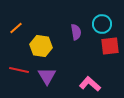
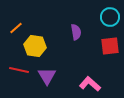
cyan circle: moved 8 px right, 7 px up
yellow hexagon: moved 6 px left
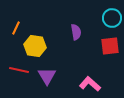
cyan circle: moved 2 px right, 1 px down
orange line: rotated 24 degrees counterclockwise
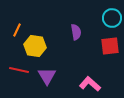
orange line: moved 1 px right, 2 px down
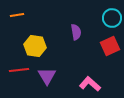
orange line: moved 15 px up; rotated 56 degrees clockwise
red square: rotated 18 degrees counterclockwise
red line: rotated 18 degrees counterclockwise
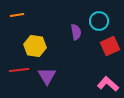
cyan circle: moved 13 px left, 3 px down
pink L-shape: moved 18 px right
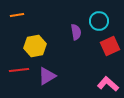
yellow hexagon: rotated 20 degrees counterclockwise
purple triangle: rotated 30 degrees clockwise
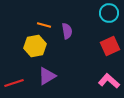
orange line: moved 27 px right, 10 px down; rotated 24 degrees clockwise
cyan circle: moved 10 px right, 8 px up
purple semicircle: moved 9 px left, 1 px up
red line: moved 5 px left, 13 px down; rotated 12 degrees counterclockwise
pink L-shape: moved 1 px right, 3 px up
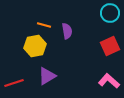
cyan circle: moved 1 px right
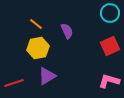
orange line: moved 8 px left, 1 px up; rotated 24 degrees clockwise
purple semicircle: rotated 14 degrees counterclockwise
yellow hexagon: moved 3 px right, 2 px down
pink L-shape: rotated 25 degrees counterclockwise
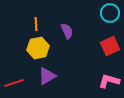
orange line: rotated 48 degrees clockwise
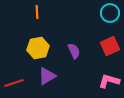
orange line: moved 1 px right, 12 px up
purple semicircle: moved 7 px right, 20 px down
